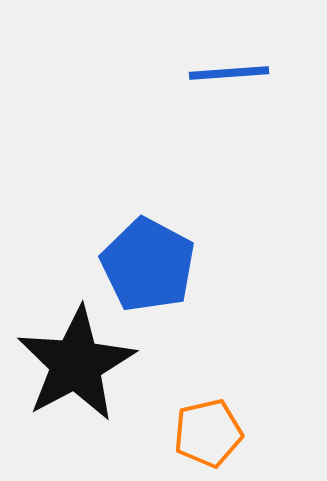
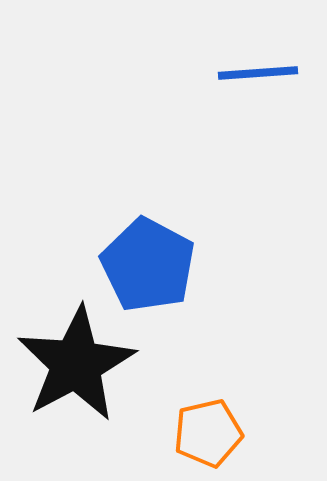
blue line: moved 29 px right
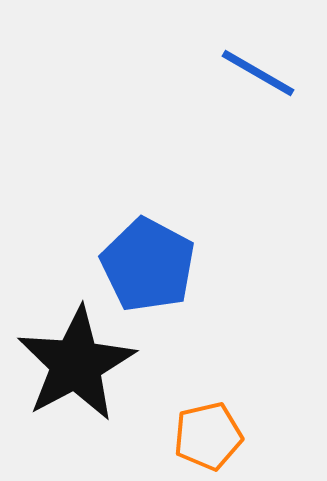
blue line: rotated 34 degrees clockwise
orange pentagon: moved 3 px down
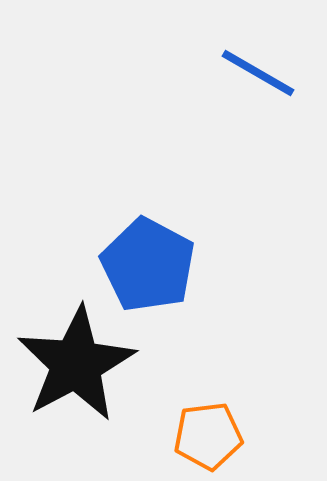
orange pentagon: rotated 6 degrees clockwise
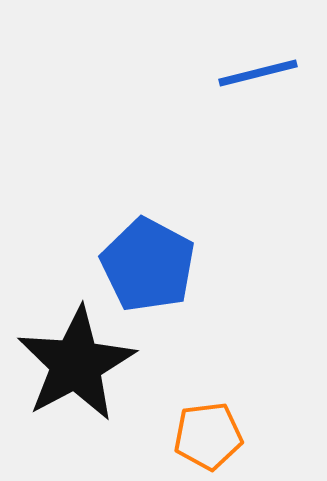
blue line: rotated 44 degrees counterclockwise
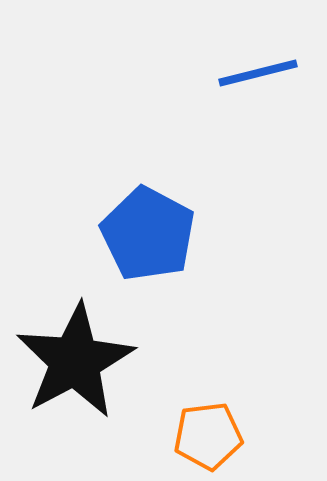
blue pentagon: moved 31 px up
black star: moved 1 px left, 3 px up
